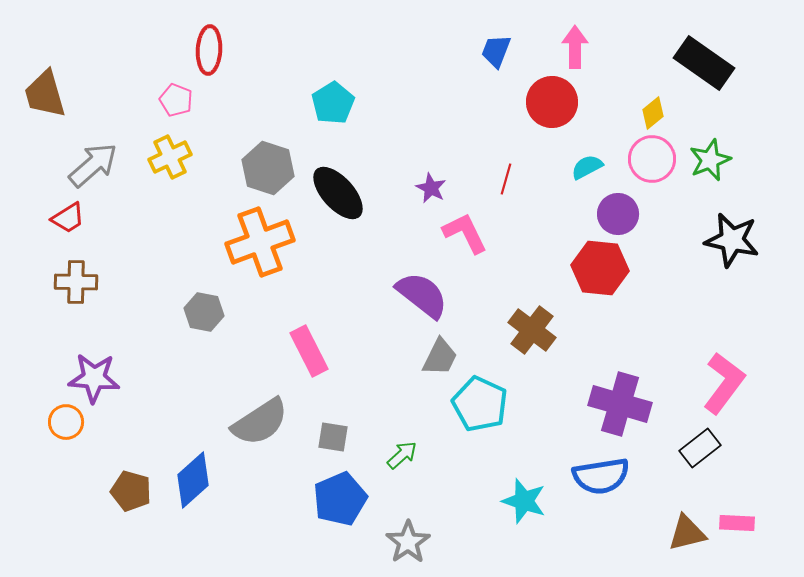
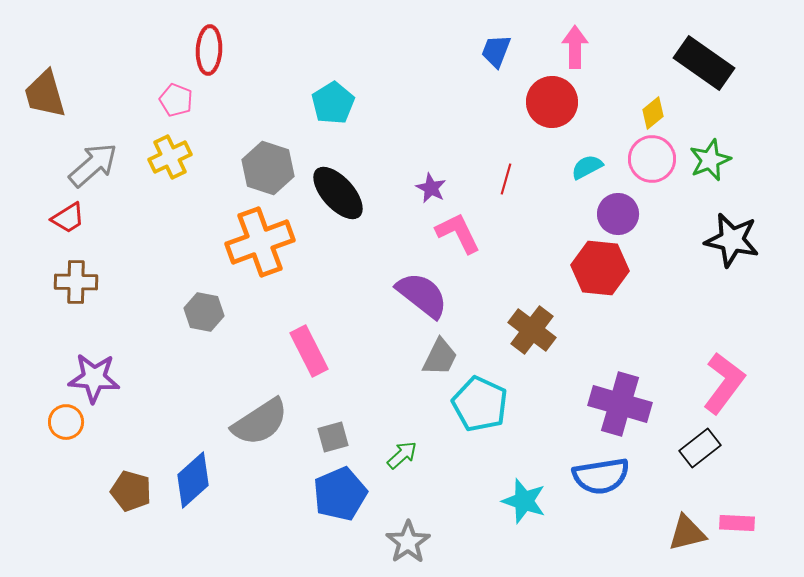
pink L-shape at (465, 233): moved 7 px left
gray square at (333, 437): rotated 24 degrees counterclockwise
blue pentagon at (340, 499): moved 5 px up
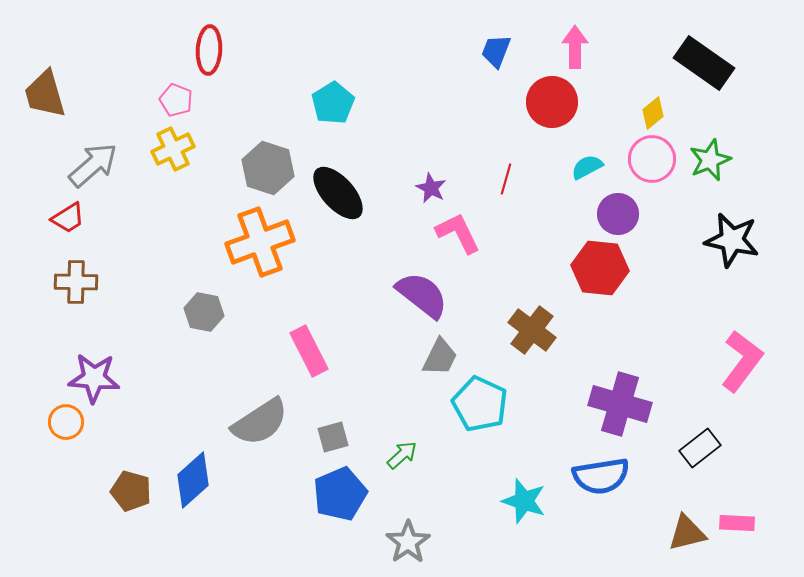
yellow cross at (170, 157): moved 3 px right, 8 px up
pink L-shape at (724, 383): moved 18 px right, 22 px up
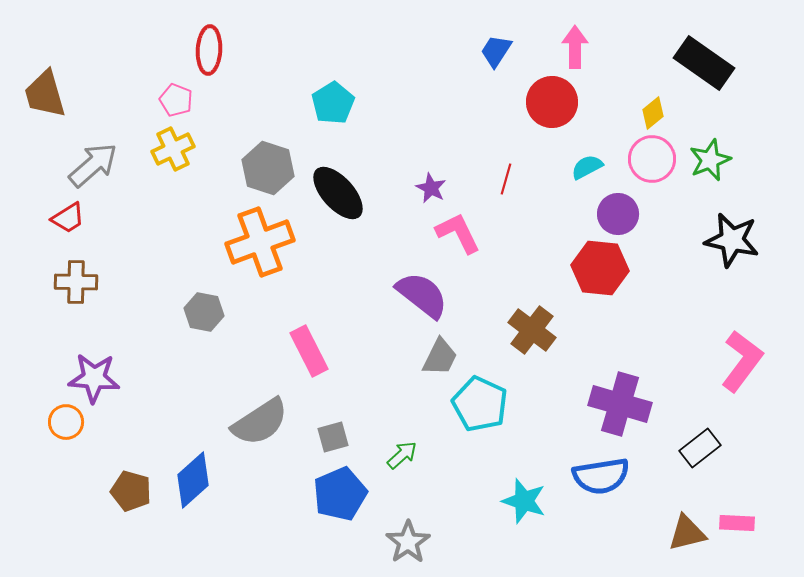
blue trapezoid at (496, 51): rotated 12 degrees clockwise
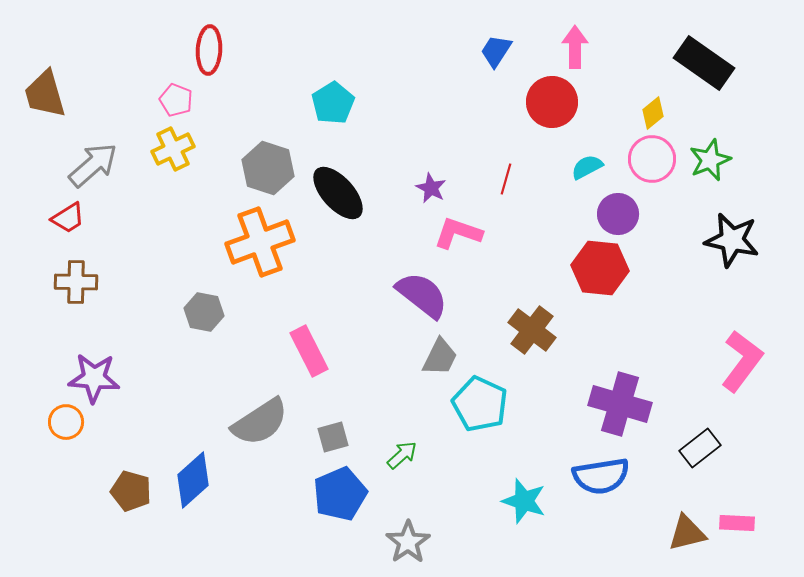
pink L-shape at (458, 233): rotated 45 degrees counterclockwise
